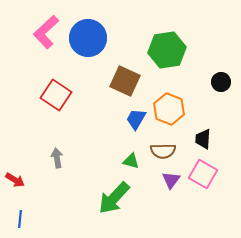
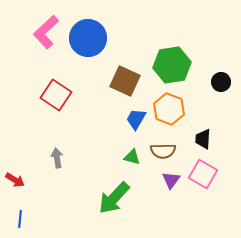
green hexagon: moved 5 px right, 15 px down
green triangle: moved 1 px right, 4 px up
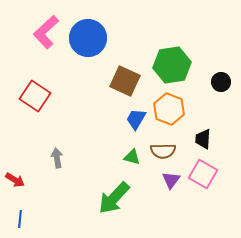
red square: moved 21 px left, 1 px down
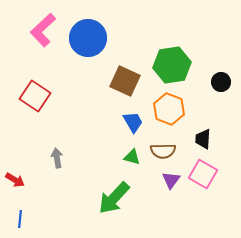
pink L-shape: moved 3 px left, 2 px up
blue trapezoid: moved 3 px left, 3 px down; rotated 120 degrees clockwise
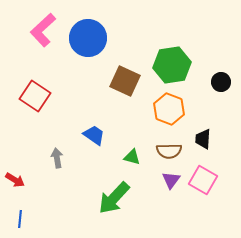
blue trapezoid: moved 39 px left, 13 px down; rotated 25 degrees counterclockwise
brown semicircle: moved 6 px right
pink square: moved 6 px down
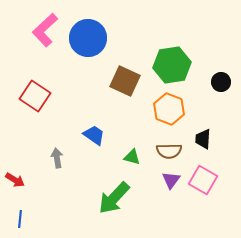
pink L-shape: moved 2 px right
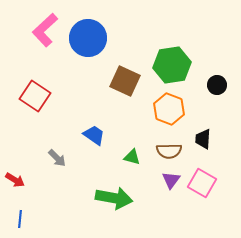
black circle: moved 4 px left, 3 px down
gray arrow: rotated 144 degrees clockwise
pink square: moved 1 px left, 3 px down
green arrow: rotated 123 degrees counterclockwise
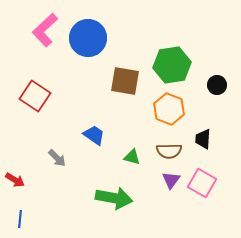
brown square: rotated 16 degrees counterclockwise
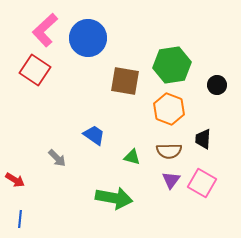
red square: moved 26 px up
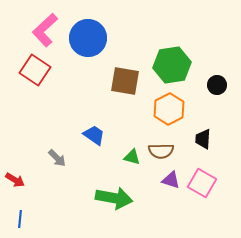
orange hexagon: rotated 12 degrees clockwise
brown semicircle: moved 8 px left
purple triangle: rotated 48 degrees counterclockwise
